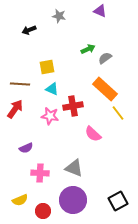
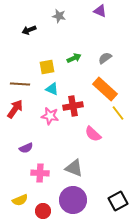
green arrow: moved 14 px left, 9 px down
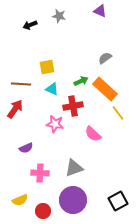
black arrow: moved 1 px right, 5 px up
green arrow: moved 7 px right, 23 px down
brown line: moved 1 px right
pink star: moved 5 px right, 8 px down
gray triangle: rotated 42 degrees counterclockwise
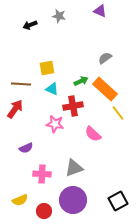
yellow square: moved 1 px down
pink cross: moved 2 px right, 1 px down
red circle: moved 1 px right
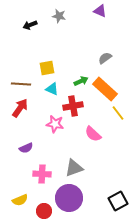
red arrow: moved 5 px right, 1 px up
purple circle: moved 4 px left, 2 px up
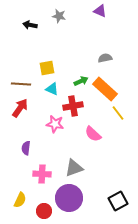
black arrow: rotated 32 degrees clockwise
gray semicircle: rotated 24 degrees clockwise
purple semicircle: rotated 120 degrees clockwise
yellow semicircle: rotated 42 degrees counterclockwise
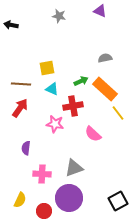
black arrow: moved 19 px left
